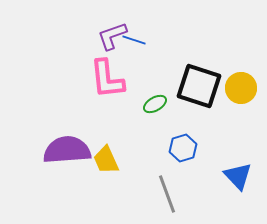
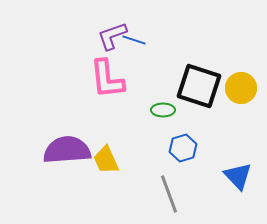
green ellipse: moved 8 px right, 6 px down; rotated 30 degrees clockwise
gray line: moved 2 px right
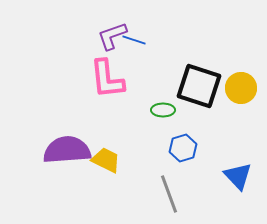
yellow trapezoid: rotated 140 degrees clockwise
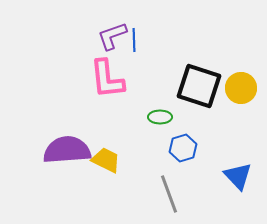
blue line: rotated 70 degrees clockwise
green ellipse: moved 3 px left, 7 px down
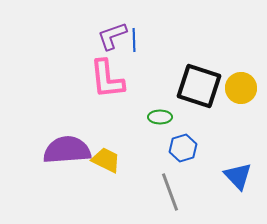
gray line: moved 1 px right, 2 px up
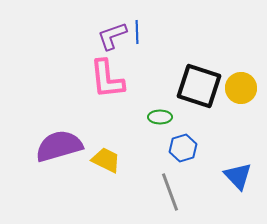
blue line: moved 3 px right, 8 px up
purple semicircle: moved 8 px left, 4 px up; rotated 12 degrees counterclockwise
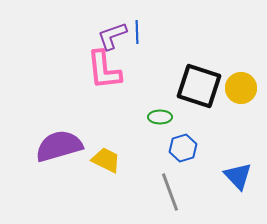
pink L-shape: moved 3 px left, 9 px up
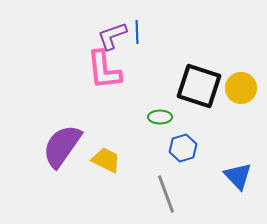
purple semicircle: moved 3 px right; rotated 39 degrees counterclockwise
gray line: moved 4 px left, 2 px down
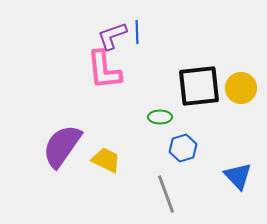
black square: rotated 24 degrees counterclockwise
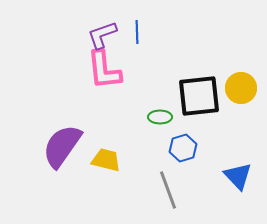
purple L-shape: moved 10 px left, 1 px up
black square: moved 10 px down
yellow trapezoid: rotated 12 degrees counterclockwise
gray line: moved 2 px right, 4 px up
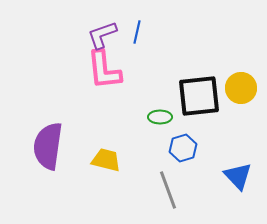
blue line: rotated 15 degrees clockwise
purple semicircle: moved 14 px left; rotated 27 degrees counterclockwise
